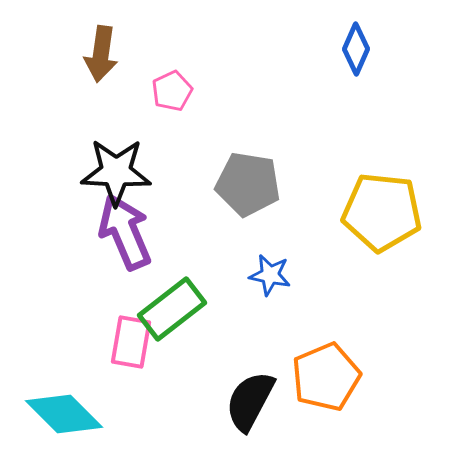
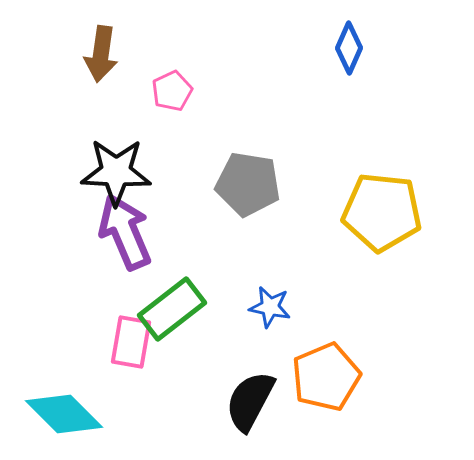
blue diamond: moved 7 px left, 1 px up
blue star: moved 32 px down
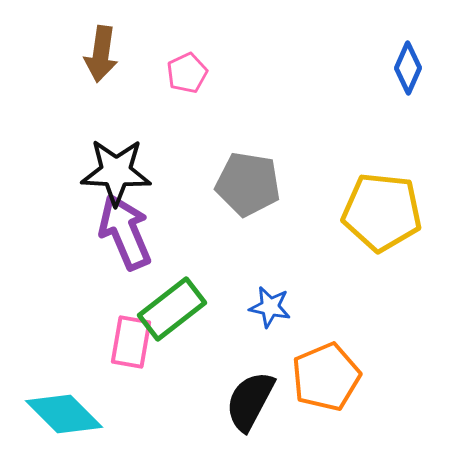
blue diamond: moved 59 px right, 20 px down
pink pentagon: moved 15 px right, 18 px up
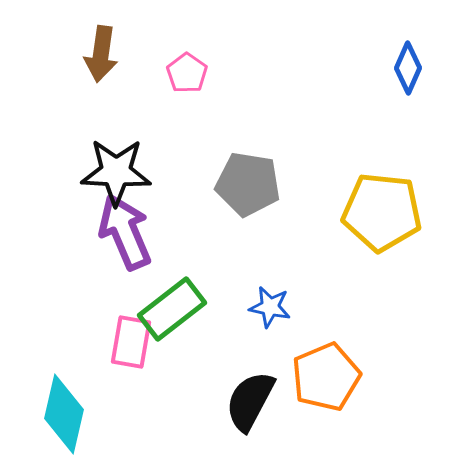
pink pentagon: rotated 12 degrees counterclockwise
cyan diamond: rotated 58 degrees clockwise
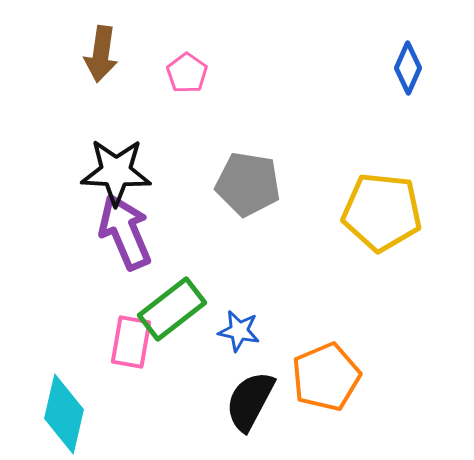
blue star: moved 31 px left, 24 px down
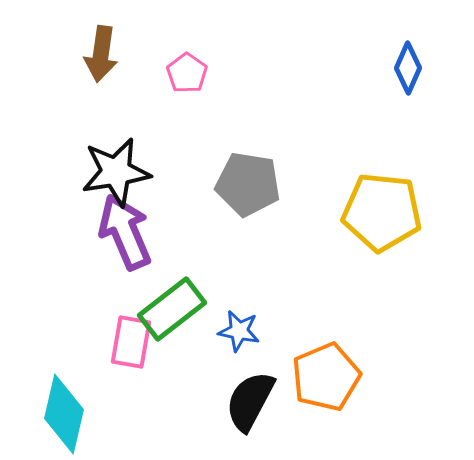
black star: rotated 12 degrees counterclockwise
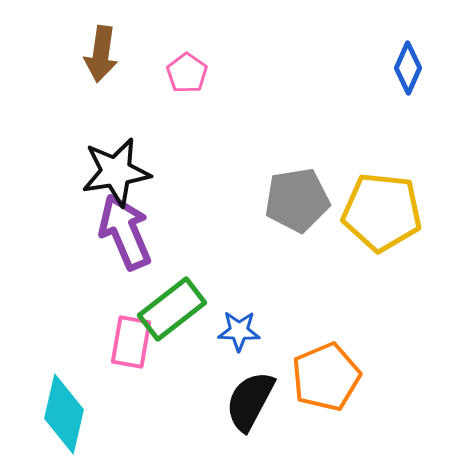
gray pentagon: moved 49 px right, 16 px down; rotated 18 degrees counterclockwise
blue star: rotated 9 degrees counterclockwise
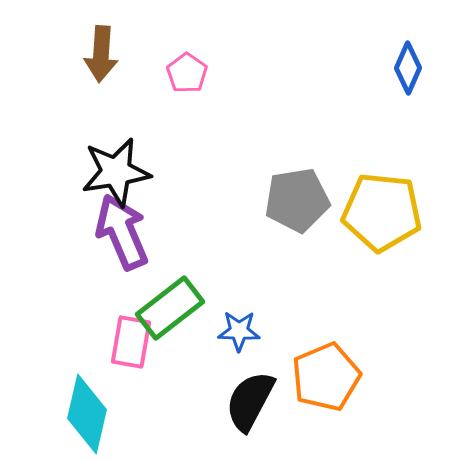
brown arrow: rotated 4 degrees counterclockwise
purple arrow: moved 3 px left
green rectangle: moved 2 px left, 1 px up
cyan diamond: moved 23 px right
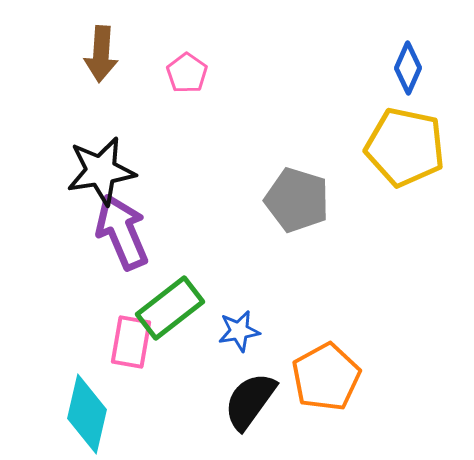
black star: moved 15 px left, 1 px up
gray pentagon: rotated 26 degrees clockwise
yellow pentagon: moved 23 px right, 65 px up; rotated 6 degrees clockwise
blue star: rotated 12 degrees counterclockwise
orange pentagon: rotated 6 degrees counterclockwise
black semicircle: rotated 8 degrees clockwise
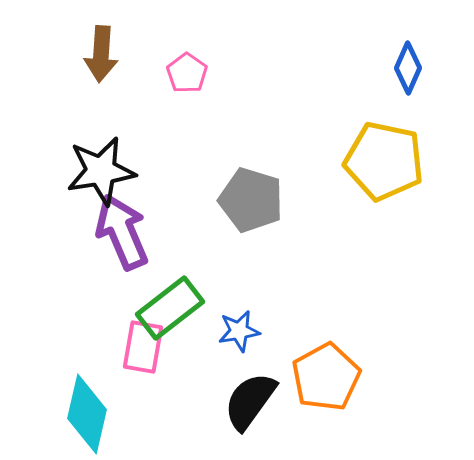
yellow pentagon: moved 21 px left, 14 px down
gray pentagon: moved 46 px left
pink rectangle: moved 12 px right, 5 px down
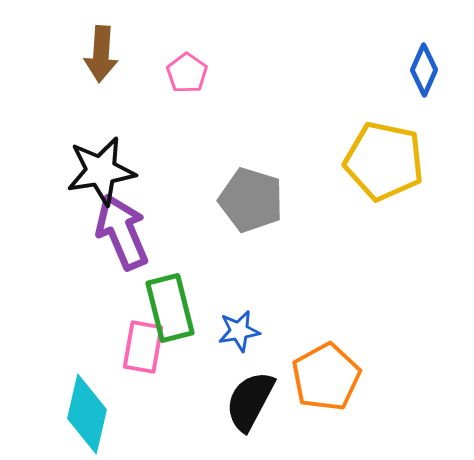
blue diamond: moved 16 px right, 2 px down
green rectangle: rotated 66 degrees counterclockwise
black semicircle: rotated 8 degrees counterclockwise
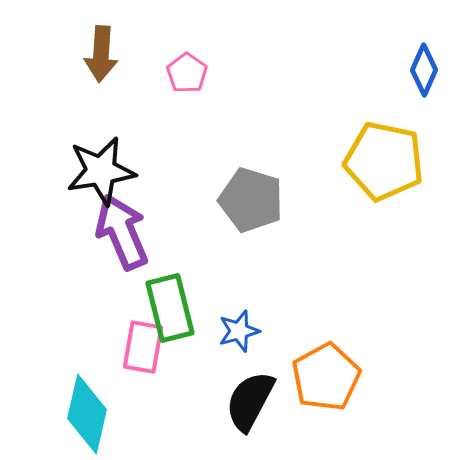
blue star: rotated 6 degrees counterclockwise
